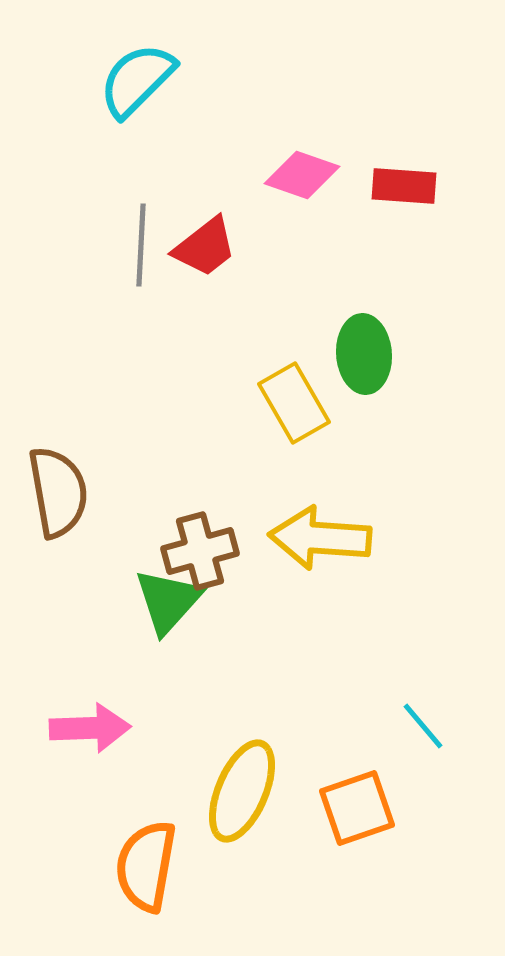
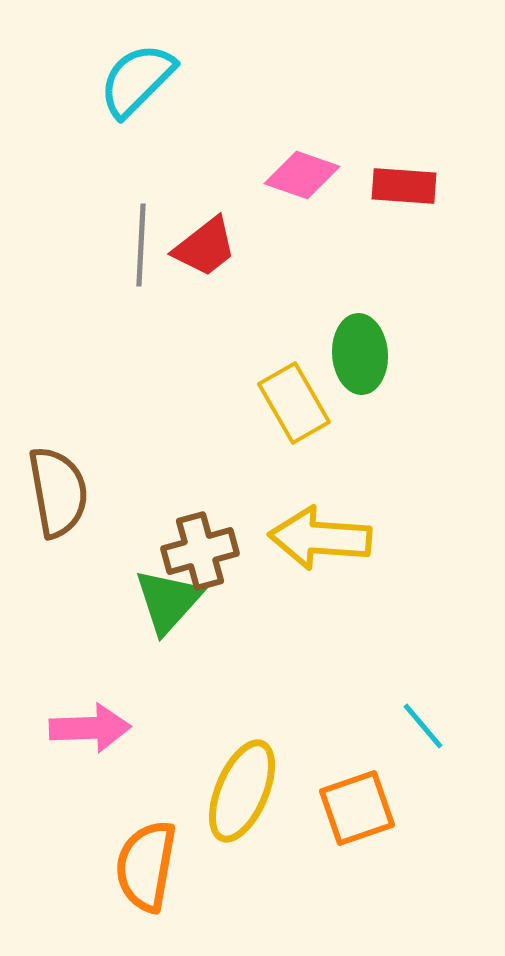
green ellipse: moved 4 px left
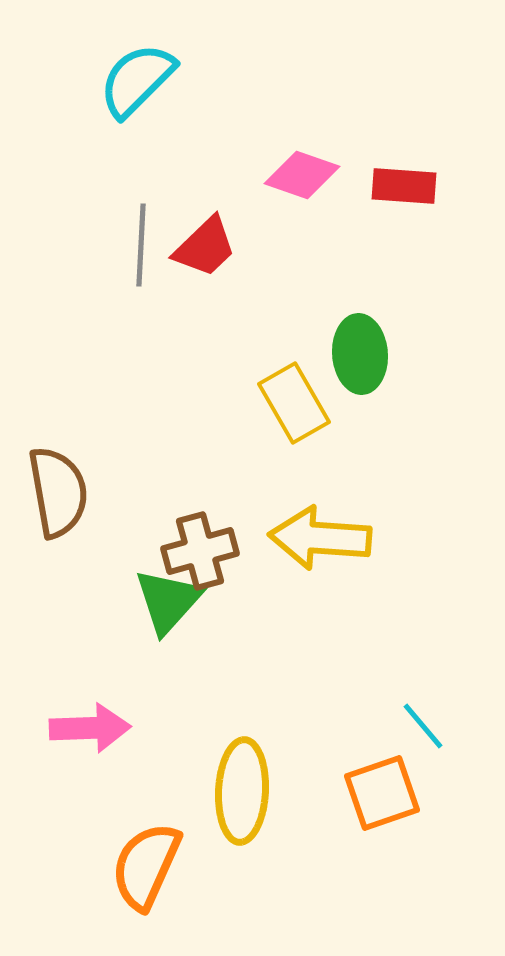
red trapezoid: rotated 6 degrees counterclockwise
yellow ellipse: rotated 20 degrees counterclockwise
orange square: moved 25 px right, 15 px up
orange semicircle: rotated 14 degrees clockwise
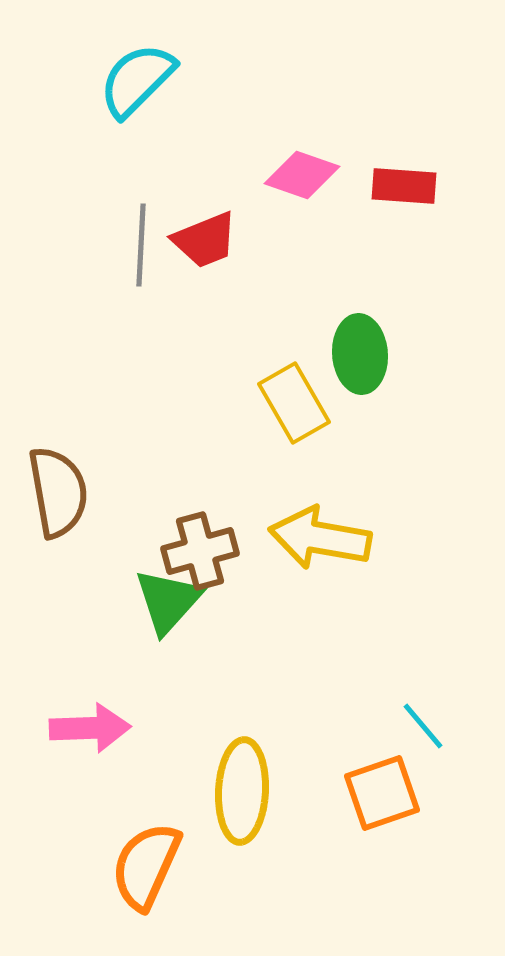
red trapezoid: moved 7 px up; rotated 22 degrees clockwise
yellow arrow: rotated 6 degrees clockwise
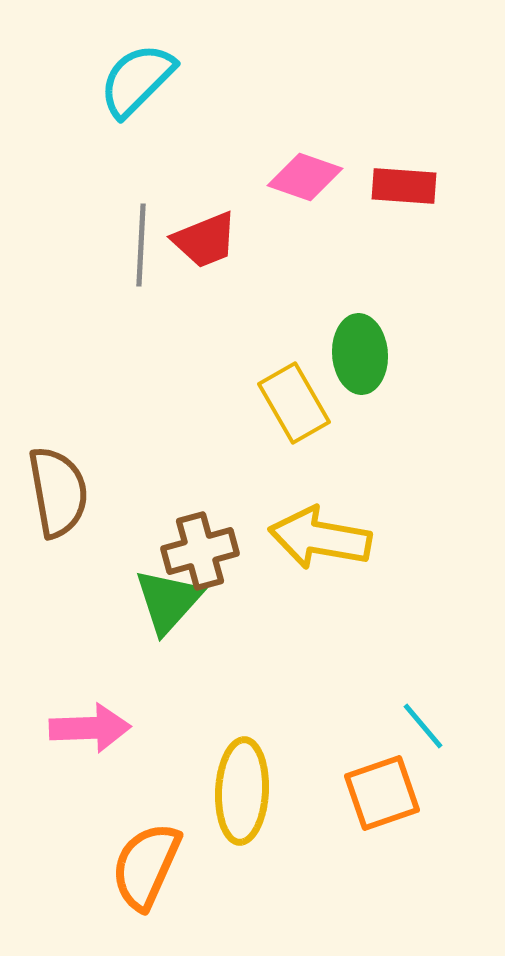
pink diamond: moved 3 px right, 2 px down
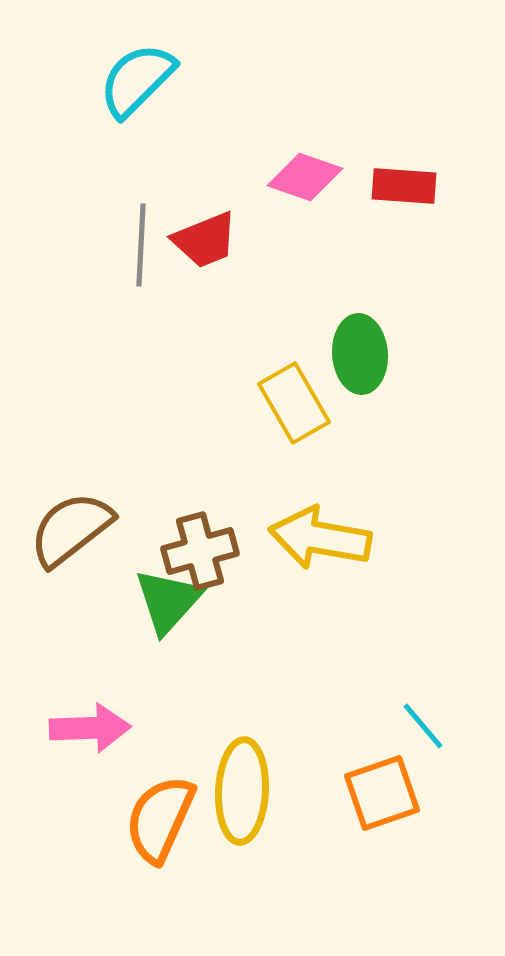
brown semicircle: moved 13 px right, 37 px down; rotated 118 degrees counterclockwise
orange semicircle: moved 14 px right, 47 px up
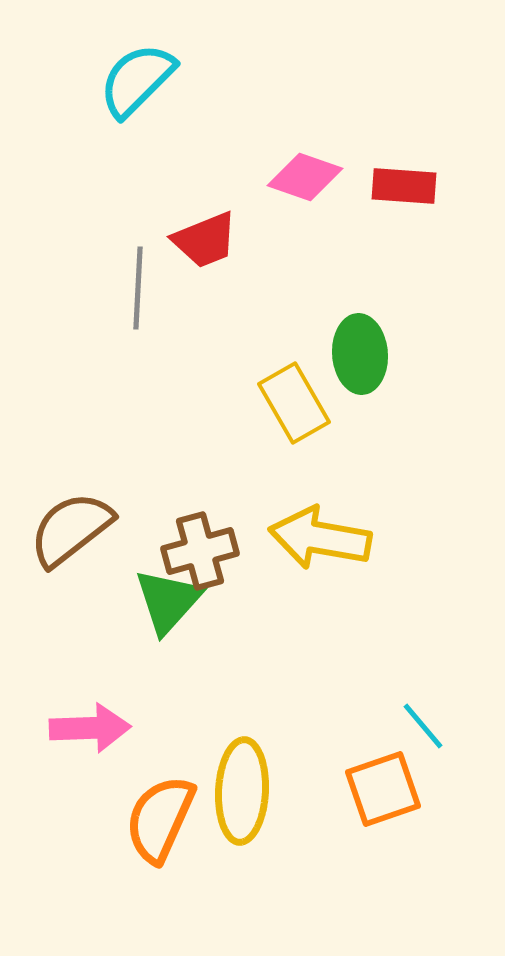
gray line: moved 3 px left, 43 px down
orange square: moved 1 px right, 4 px up
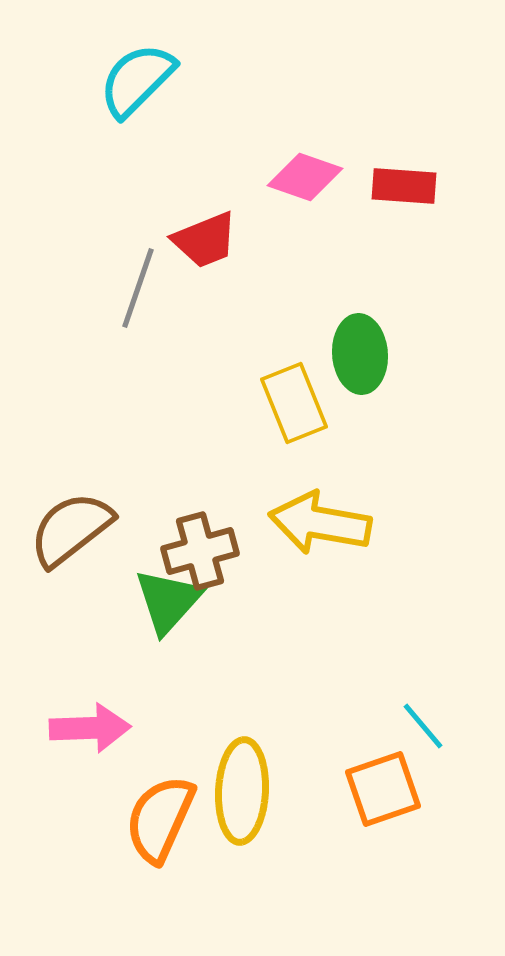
gray line: rotated 16 degrees clockwise
yellow rectangle: rotated 8 degrees clockwise
yellow arrow: moved 15 px up
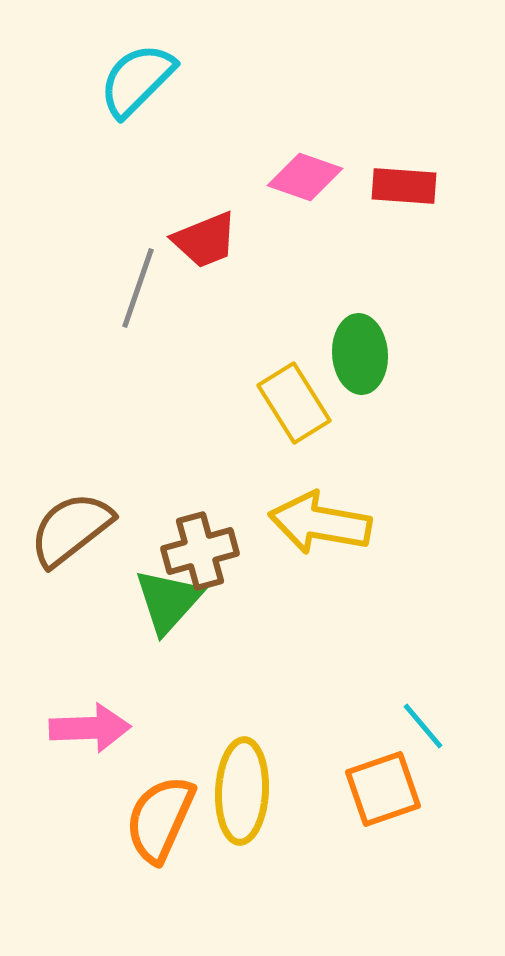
yellow rectangle: rotated 10 degrees counterclockwise
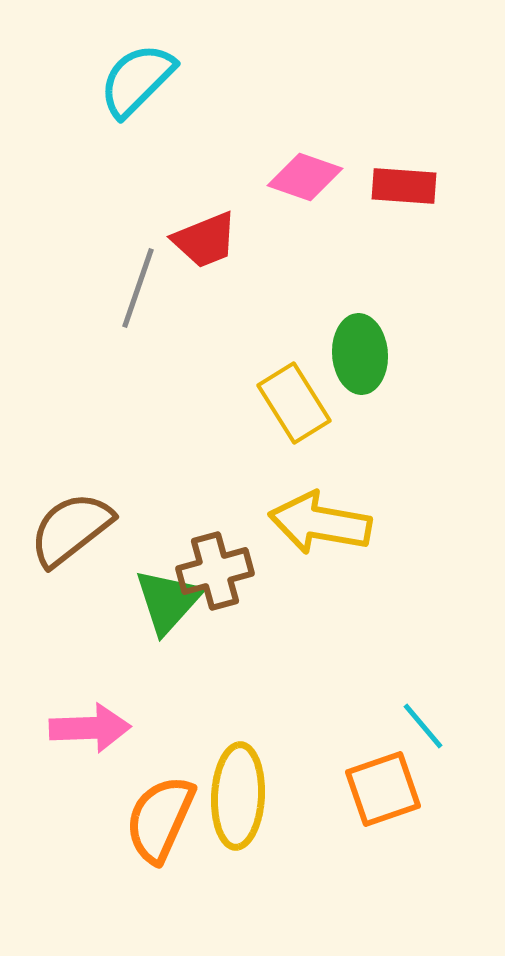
brown cross: moved 15 px right, 20 px down
yellow ellipse: moved 4 px left, 5 px down
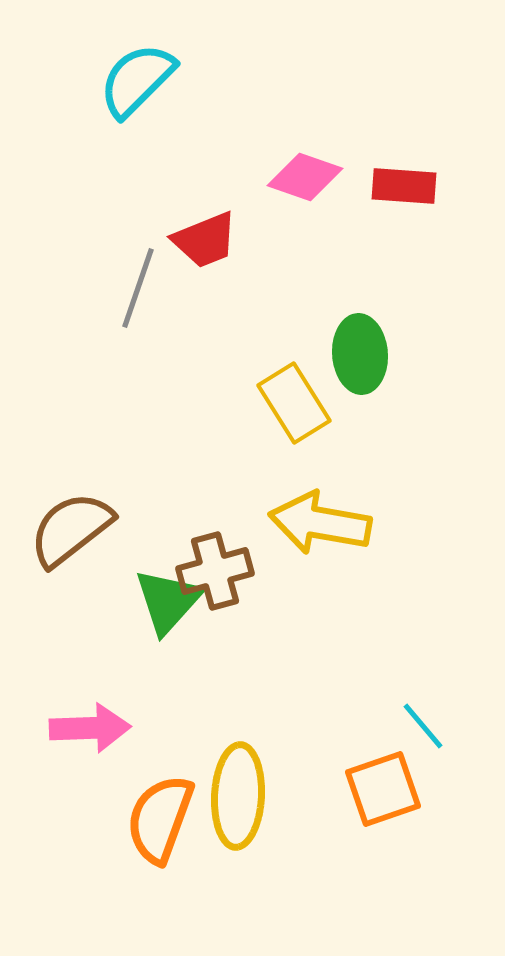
orange semicircle: rotated 4 degrees counterclockwise
